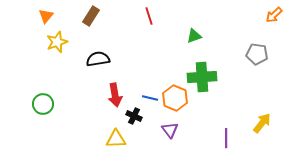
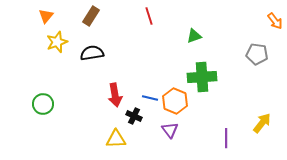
orange arrow: moved 1 px right, 6 px down; rotated 84 degrees counterclockwise
black semicircle: moved 6 px left, 6 px up
orange hexagon: moved 3 px down
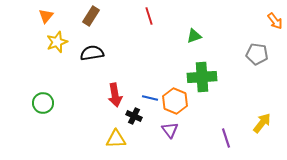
green circle: moved 1 px up
purple line: rotated 18 degrees counterclockwise
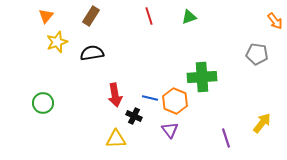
green triangle: moved 5 px left, 19 px up
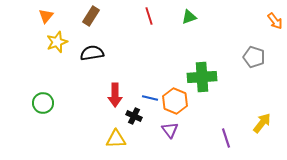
gray pentagon: moved 3 px left, 3 px down; rotated 10 degrees clockwise
red arrow: rotated 10 degrees clockwise
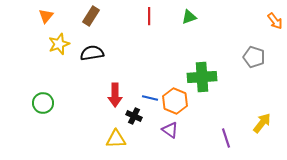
red line: rotated 18 degrees clockwise
yellow star: moved 2 px right, 2 px down
purple triangle: rotated 18 degrees counterclockwise
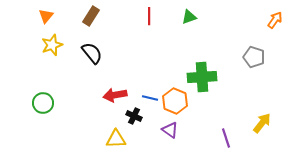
orange arrow: moved 1 px up; rotated 108 degrees counterclockwise
yellow star: moved 7 px left, 1 px down
black semicircle: rotated 60 degrees clockwise
red arrow: rotated 80 degrees clockwise
